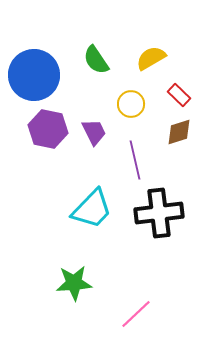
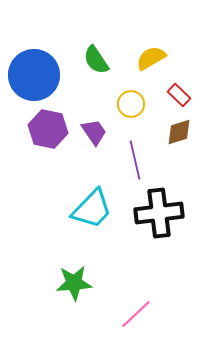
purple trapezoid: rotated 8 degrees counterclockwise
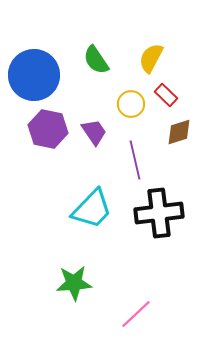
yellow semicircle: rotated 32 degrees counterclockwise
red rectangle: moved 13 px left
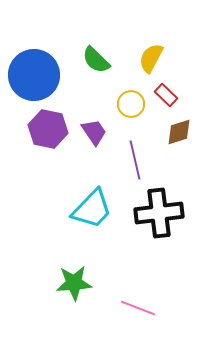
green semicircle: rotated 12 degrees counterclockwise
pink line: moved 2 px right, 6 px up; rotated 64 degrees clockwise
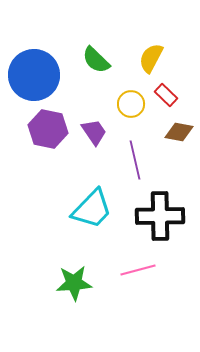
brown diamond: rotated 28 degrees clockwise
black cross: moved 1 px right, 3 px down; rotated 6 degrees clockwise
pink line: moved 38 px up; rotated 36 degrees counterclockwise
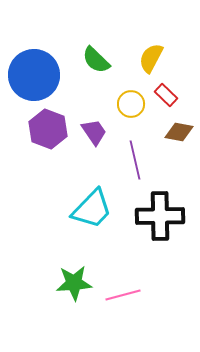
purple hexagon: rotated 9 degrees clockwise
pink line: moved 15 px left, 25 px down
